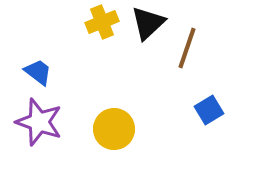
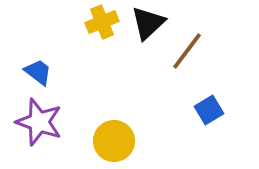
brown line: moved 3 px down; rotated 18 degrees clockwise
yellow circle: moved 12 px down
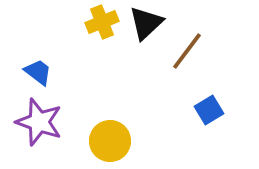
black triangle: moved 2 px left
yellow circle: moved 4 px left
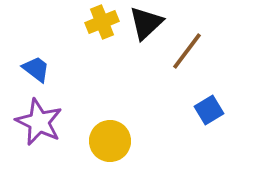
blue trapezoid: moved 2 px left, 3 px up
purple star: rotated 6 degrees clockwise
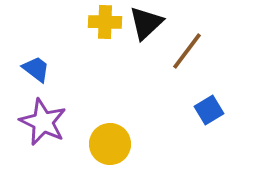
yellow cross: moved 3 px right; rotated 24 degrees clockwise
purple star: moved 4 px right
yellow circle: moved 3 px down
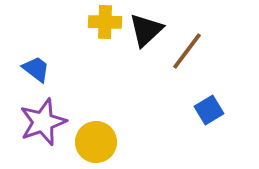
black triangle: moved 7 px down
purple star: rotated 27 degrees clockwise
yellow circle: moved 14 px left, 2 px up
